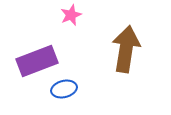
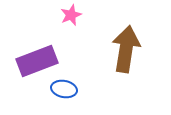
blue ellipse: rotated 25 degrees clockwise
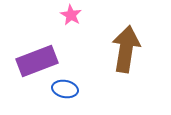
pink star: rotated 20 degrees counterclockwise
blue ellipse: moved 1 px right
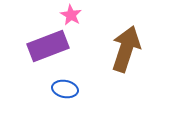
brown arrow: rotated 9 degrees clockwise
purple rectangle: moved 11 px right, 15 px up
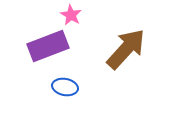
brown arrow: rotated 24 degrees clockwise
blue ellipse: moved 2 px up
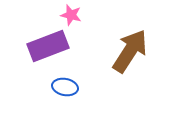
pink star: rotated 15 degrees counterclockwise
brown arrow: moved 4 px right, 2 px down; rotated 9 degrees counterclockwise
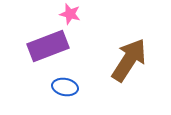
pink star: moved 1 px left, 1 px up
brown arrow: moved 1 px left, 9 px down
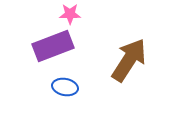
pink star: rotated 15 degrees counterclockwise
purple rectangle: moved 5 px right
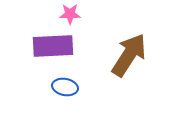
purple rectangle: rotated 18 degrees clockwise
brown arrow: moved 5 px up
